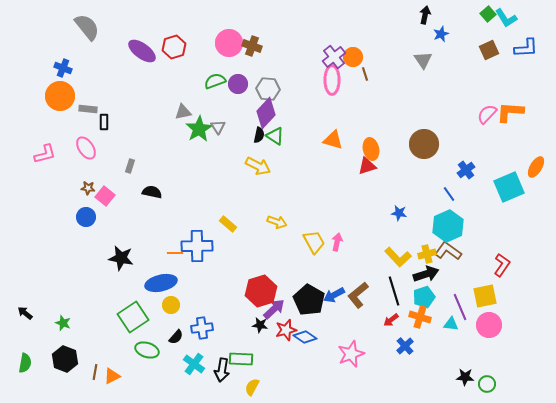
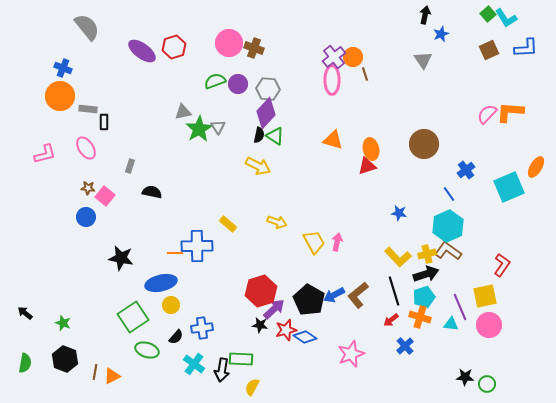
brown cross at (252, 46): moved 2 px right, 2 px down
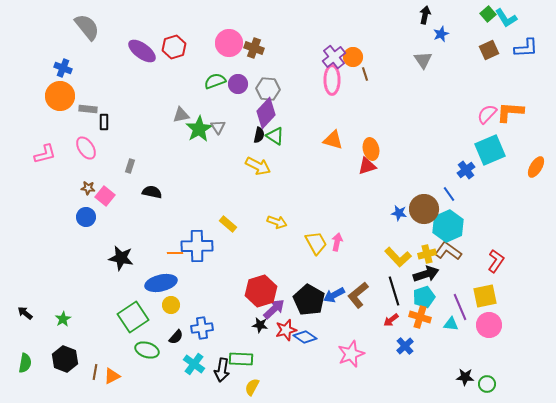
gray triangle at (183, 112): moved 2 px left, 3 px down
brown circle at (424, 144): moved 65 px down
cyan square at (509, 187): moved 19 px left, 37 px up
yellow trapezoid at (314, 242): moved 2 px right, 1 px down
red L-shape at (502, 265): moved 6 px left, 4 px up
green star at (63, 323): moved 4 px up; rotated 21 degrees clockwise
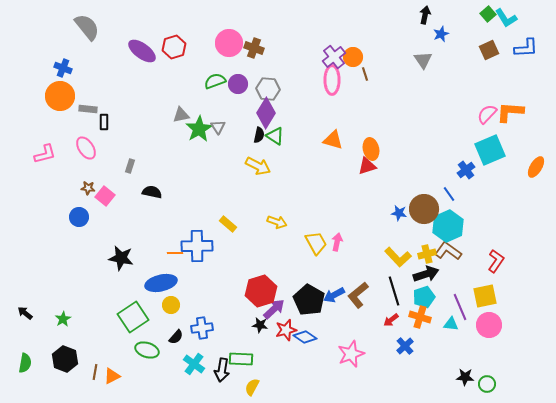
purple diamond at (266, 113): rotated 12 degrees counterclockwise
blue circle at (86, 217): moved 7 px left
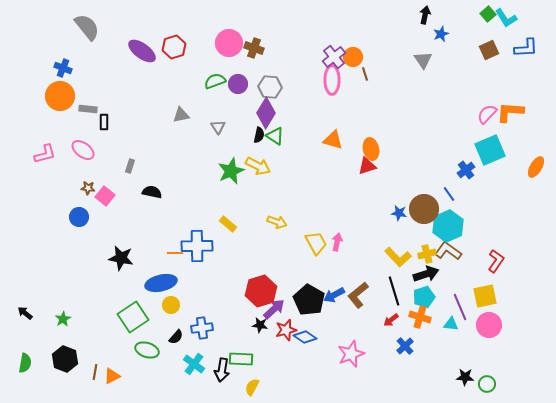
gray hexagon at (268, 89): moved 2 px right, 2 px up
green star at (199, 129): moved 32 px right, 42 px down; rotated 8 degrees clockwise
pink ellipse at (86, 148): moved 3 px left, 2 px down; rotated 20 degrees counterclockwise
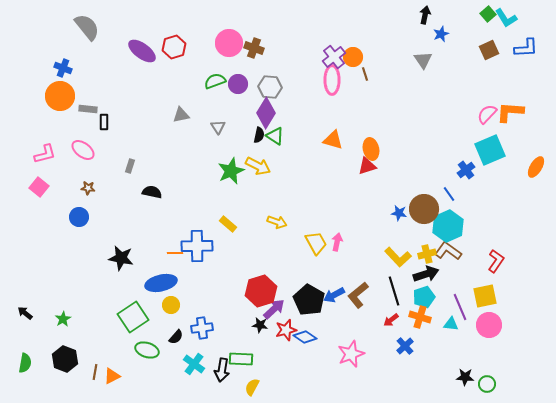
pink square at (105, 196): moved 66 px left, 9 px up
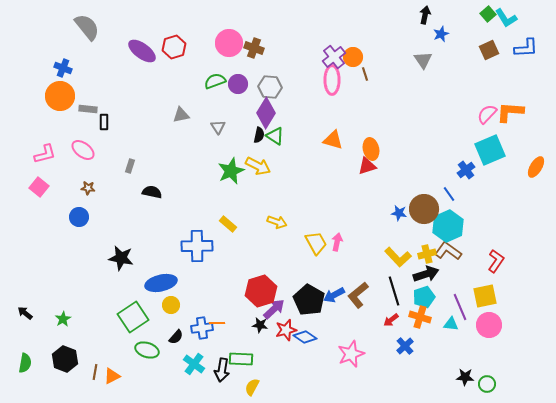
orange line at (175, 253): moved 42 px right, 70 px down
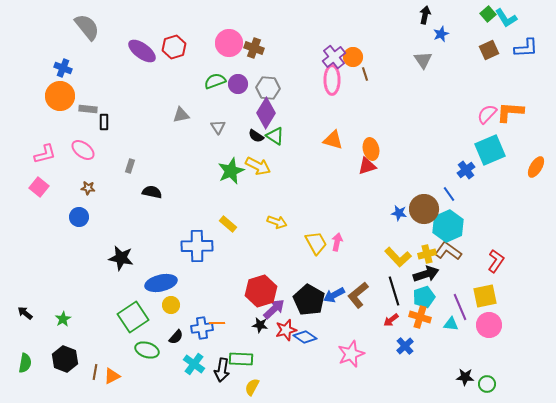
gray hexagon at (270, 87): moved 2 px left, 1 px down
black semicircle at (259, 135): moved 3 px left, 1 px down; rotated 112 degrees clockwise
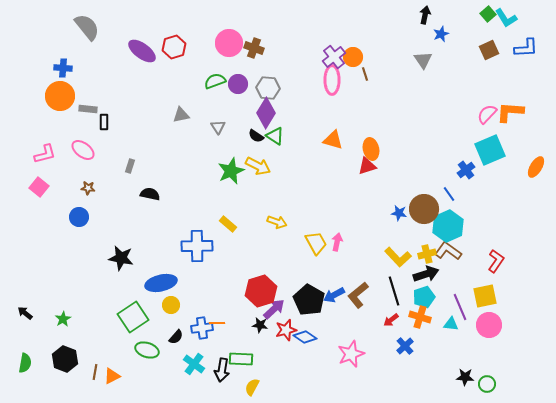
blue cross at (63, 68): rotated 18 degrees counterclockwise
black semicircle at (152, 192): moved 2 px left, 2 px down
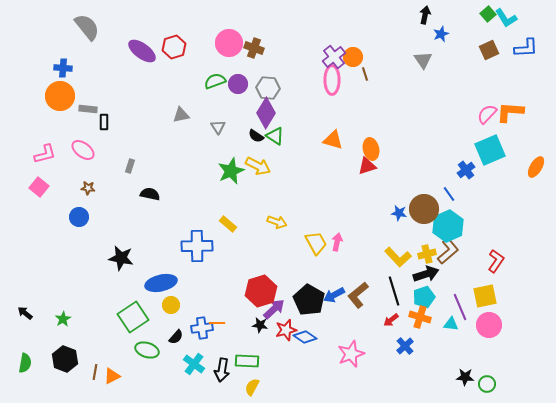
brown L-shape at (448, 251): rotated 104 degrees clockwise
green rectangle at (241, 359): moved 6 px right, 2 px down
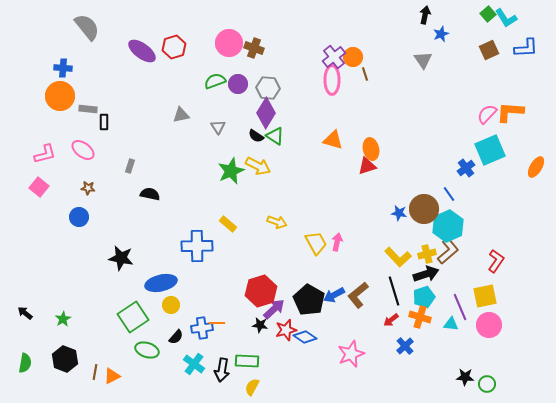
blue cross at (466, 170): moved 2 px up
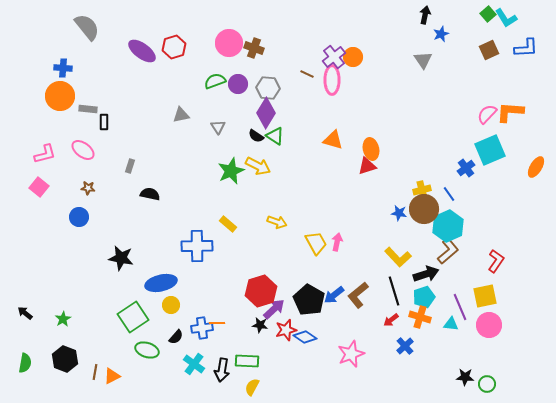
brown line at (365, 74): moved 58 px left; rotated 48 degrees counterclockwise
yellow cross at (427, 254): moved 5 px left, 64 px up
blue arrow at (334, 295): rotated 10 degrees counterclockwise
